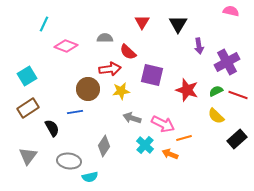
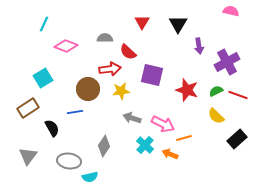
cyan square: moved 16 px right, 2 px down
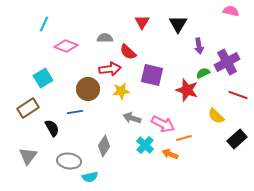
green semicircle: moved 13 px left, 18 px up
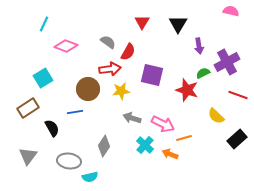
gray semicircle: moved 3 px right, 4 px down; rotated 35 degrees clockwise
red semicircle: rotated 102 degrees counterclockwise
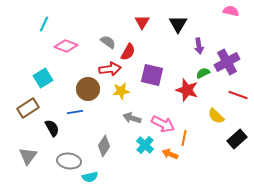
orange line: rotated 63 degrees counterclockwise
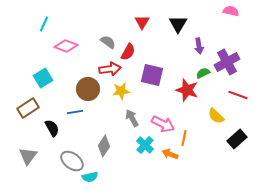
gray arrow: rotated 42 degrees clockwise
gray ellipse: moved 3 px right; rotated 30 degrees clockwise
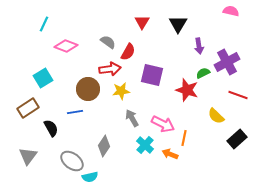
black semicircle: moved 1 px left
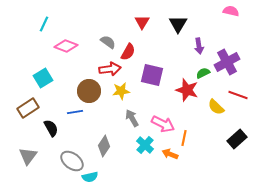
brown circle: moved 1 px right, 2 px down
yellow semicircle: moved 9 px up
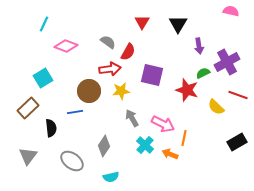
brown rectangle: rotated 10 degrees counterclockwise
black semicircle: rotated 24 degrees clockwise
black rectangle: moved 3 px down; rotated 12 degrees clockwise
cyan semicircle: moved 21 px right
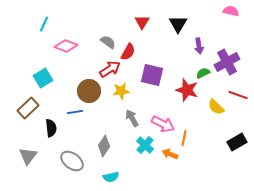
red arrow: rotated 25 degrees counterclockwise
